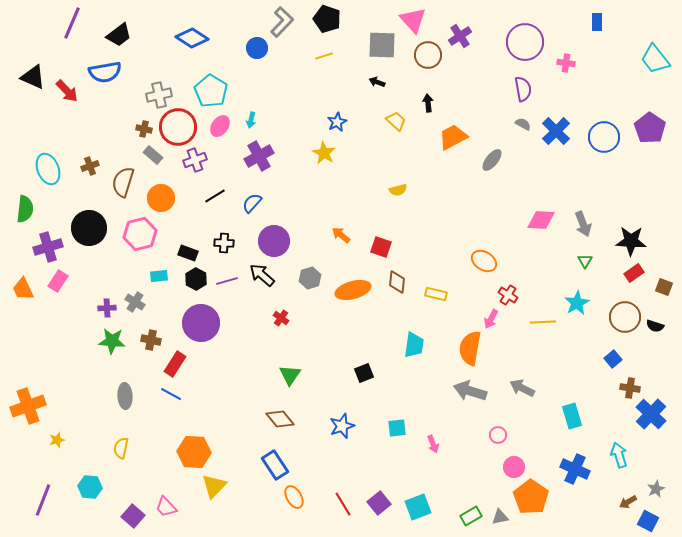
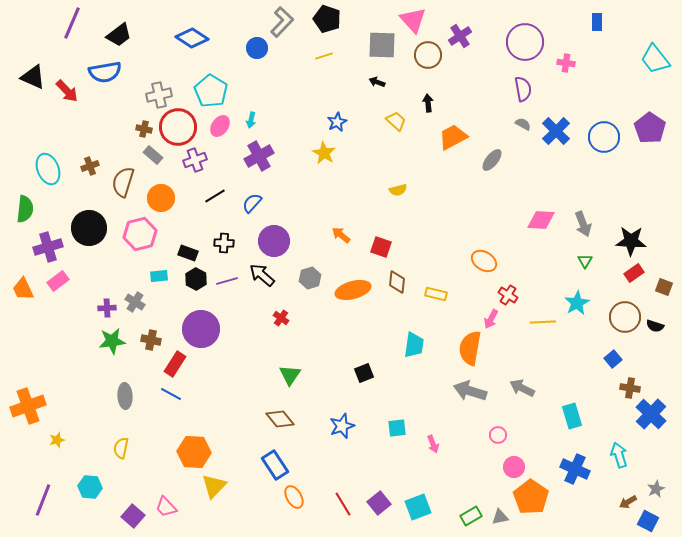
pink rectangle at (58, 281): rotated 20 degrees clockwise
purple circle at (201, 323): moved 6 px down
green star at (112, 341): rotated 12 degrees counterclockwise
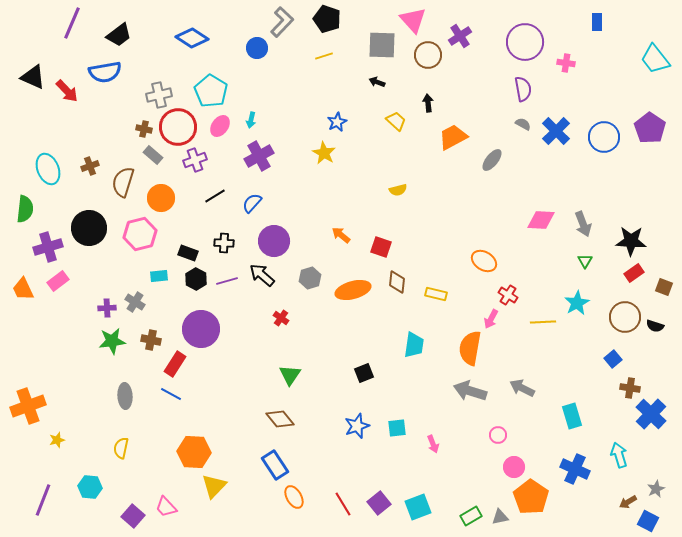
blue star at (342, 426): moved 15 px right
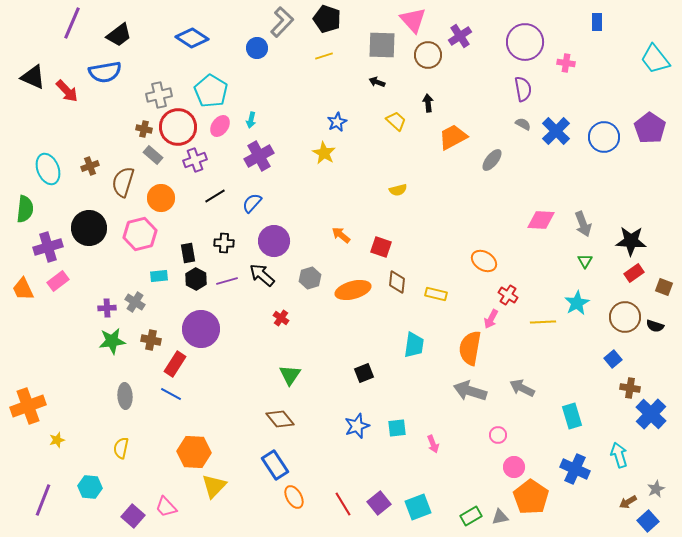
black rectangle at (188, 253): rotated 60 degrees clockwise
blue square at (648, 521): rotated 20 degrees clockwise
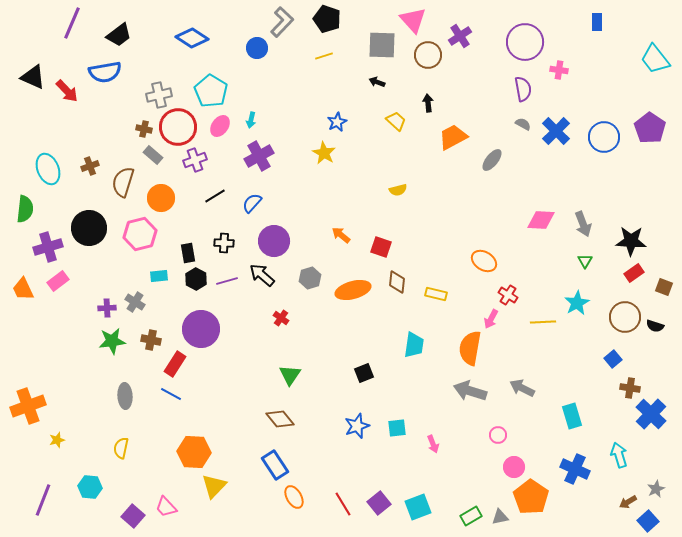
pink cross at (566, 63): moved 7 px left, 7 px down
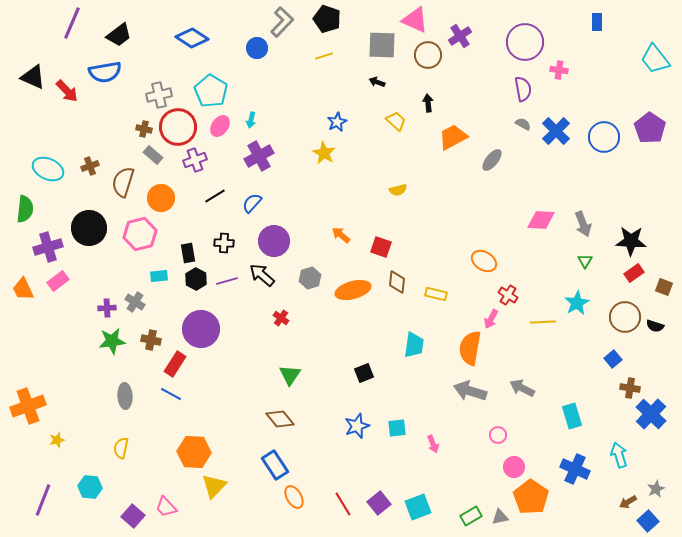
pink triangle at (413, 20): moved 2 px right; rotated 24 degrees counterclockwise
cyan ellipse at (48, 169): rotated 44 degrees counterclockwise
